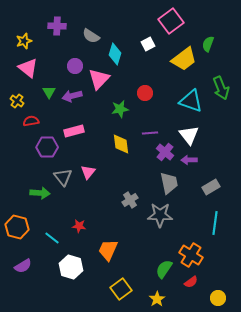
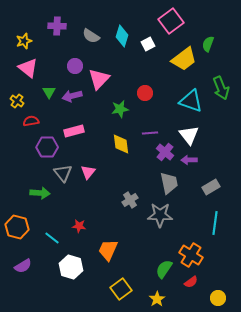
cyan diamond at (115, 54): moved 7 px right, 18 px up
gray triangle at (63, 177): moved 4 px up
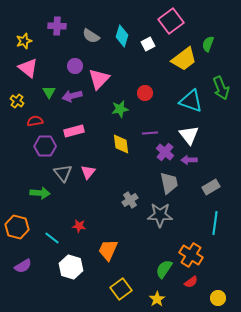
red semicircle at (31, 121): moved 4 px right
purple hexagon at (47, 147): moved 2 px left, 1 px up
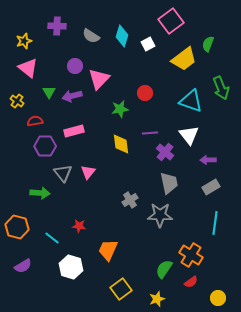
purple arrow at (189, 160): moved 19 px right
yellow star at (157, 299): rotated 14 degrees clockwise
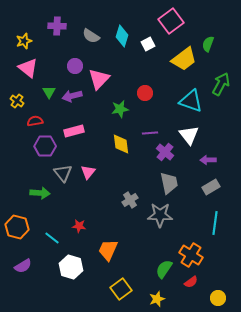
green arrow at (221, 88): moved 4 px up; rotated 130 degrees counterclockwise
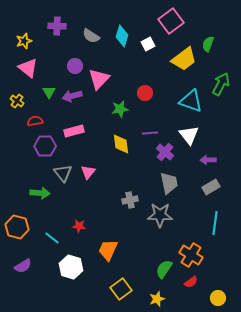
gray cross at (130, 200): rotated 21 degrees clockwise
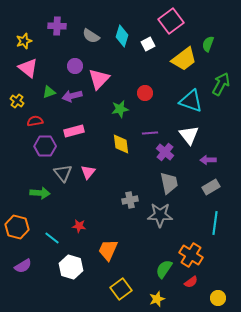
green triangle at (49, 92): rotated 40 degrees clockwise
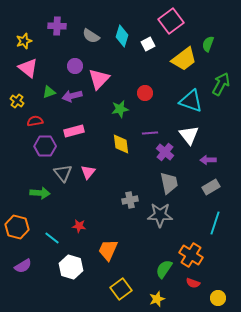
cyan line at (215, 223): rotated 10 degrees clockwise
red semicircle at (191, 282): moved 2 px right, 1 px down; rotated 56 degrees clockwise
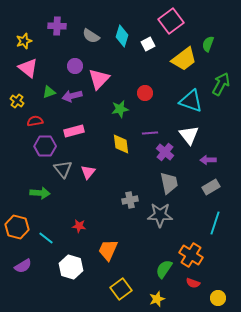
gray triangle at (63, 173): moved 4 px up
cyan line at (52, 238): moved 6 px left
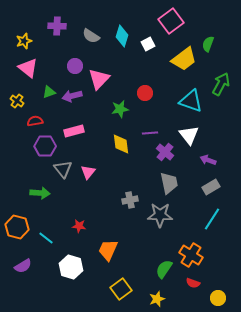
purple arrow at (208, 160): rotated 21 degrees clockwise
cyan line at (215, 223): moved 3 px left, 4 px up; rotated 15 degrees clockwise
